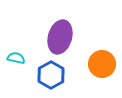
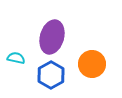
purple ellipse: moved 8 px left
orange circle: moved 10 px left
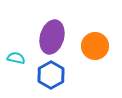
orange circle: moved 3 px right, 18 px up
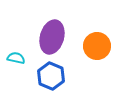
orange circle: moved 2 px right
blue hexagon: moved 1 px down; rotated 8 degrees counterclockwise
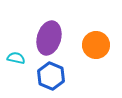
purple ellipse: moved 3 px left, 1 px down
orange circle: moved 1 px left, 1 px up
